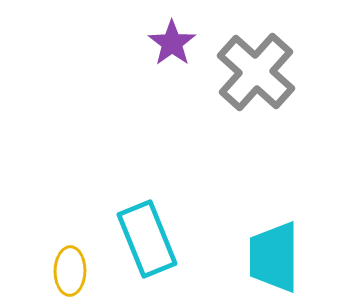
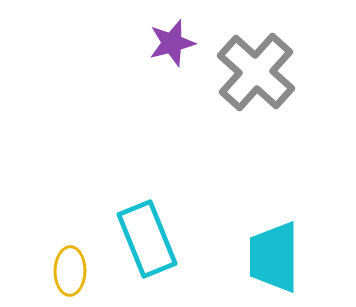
purple star: rotated 21 degrees clockwise
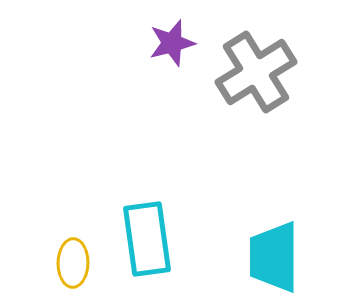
gray cross: rotated 16 degrees clockwise
cyan rectangle: rotated 14 degrees clockwise
yellow ellipse: moved 3 px right, 8 px up
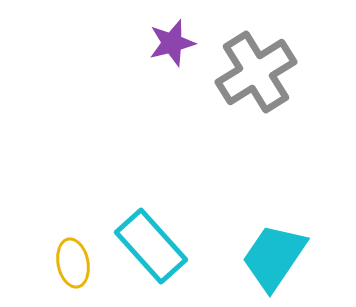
cyan rectangle: moved 4 px right, 7 px down; rotated 34 degrees counterclockwise
cyan trapezoid: rotated 34 degrees clockwise
yellow ellipse: rotated 12 degrees counterclockwise
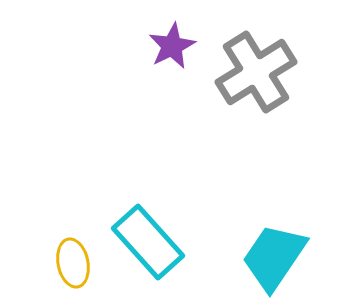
purple star: moved 3 px down; rotated 12 degrees counterclockwise
cyan rectangle: moved 3 px left, 4 px up
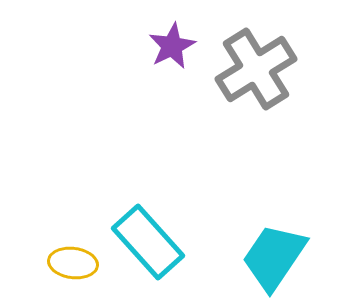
gray cross: moved 3 px up
yellow ellipse: rotated 72 degrees counterclockwise
